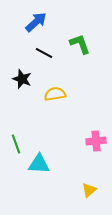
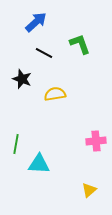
green line: rotated 30 degrees clockwise
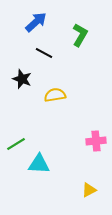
green L-shape: moved 9 px up; rotated 50 degrees clockwise
yellow semicircle: moved 1 px down
green line: rotated 48 degrees clockwise
yellow triangle: rotated 14 degrees clockwise
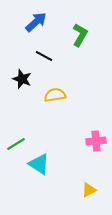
black line: moved 3 px down
cyan triangle: rotated 30 degrees clockwise
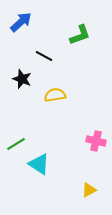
blue arrow: moved 15 px left
green L-shape: rotated 40 degrees clockwise
pink cross: rotated 18 degrees clockwise
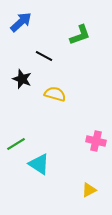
yellow semicircle: moved 1 px up; rotated 25 degrees clockwise
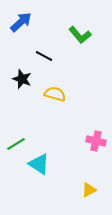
green L-shape: rotated 70 degrees clockwise
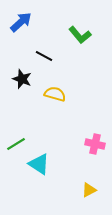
pink cross: moved 1 px left, 3 px down
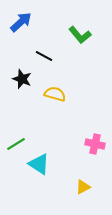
yellow triangle: moved 6 px left, 3 px up
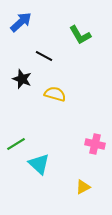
green L-shape: rotated 10 degrees clockwise
cyan triangle: rotated 10 degrees clockwise
